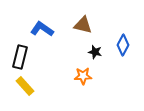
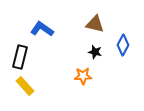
brown triangle: moved 12 px right, 1 px up
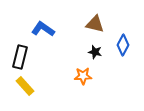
blue L-shape: moved 1 px right
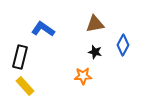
brown triangle: rotated 24 degrees counterclockwise
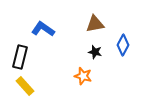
orange star: rotated 18 degrees clockwise
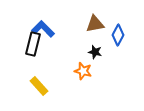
blue L-shape: rotated 10 degrees clockwise
blue diamond: moved 5 px left, 10 px up
black rectangle: moved 13 px right, 13 px up
orange star: moved 5 px up
yellow rectangle: moved 14 px right
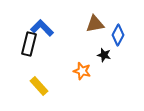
blue L-shape: moved 1 px left, 1 px up
black rectangle: moved 4 px left
black star: moved 9 px right, 3 px down
orange star: moved 1 px left
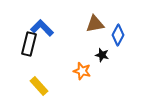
black star: moved 2 px left
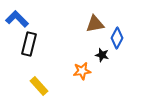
blue L-shape: moved 25 px left, 9 px up
blue diamond: moved 1 px left, 3 px down
orange star: rotated 24 degrees counterclockwise
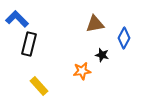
blue diamond: moved 7 px right
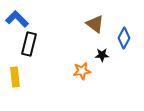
brown triangle: rotated 48 degrees clockwise
black star: rotated 16 degrees counterclockwise
yellow rectangle: moved 24 px left, 9 px up; rotated 36 degrees clockwise
